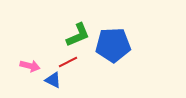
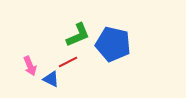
blue pentagon: moved 1 px up; rotated 16 degrees clockwise
pink arrow: rotated 54 degrees clockwise
blue triangle: moved 2 px left, 1 px up
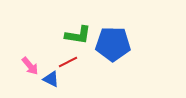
green L-shape: rotated 32 degrees clockwise
blue pentagon: rotated 12 degrees counterclockwise
pink arrow: rotated 18 degrees counterclockwise
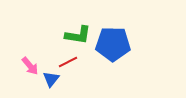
blue triangle: rotated 42 degrees clockwise
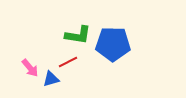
pink arrow: moved 2 px down
blue triangle: rotated 36 degrees clockwise
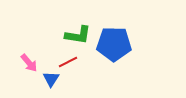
blue pentagon: moved 1 px right
pink arrow: moved 1 px left, 5 px up
blue triangle: rotated 42 degrees counterclockwise
